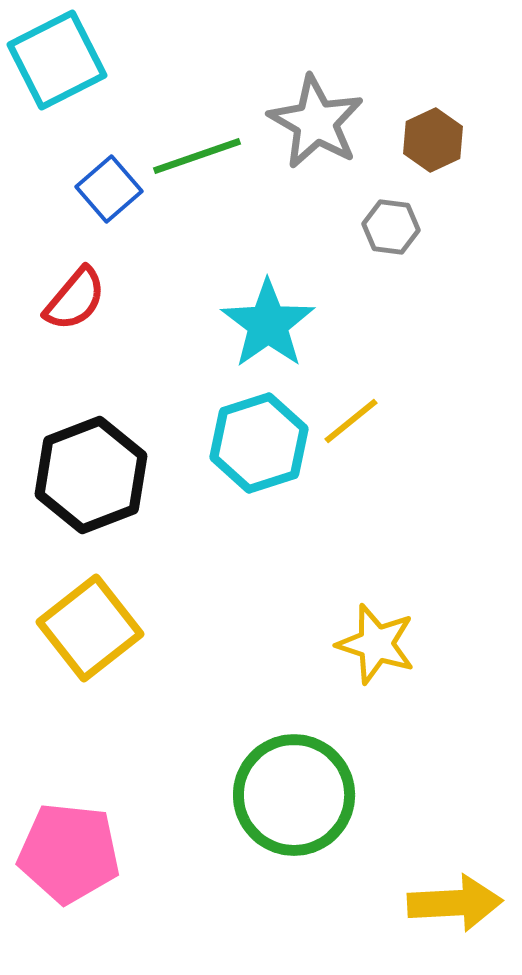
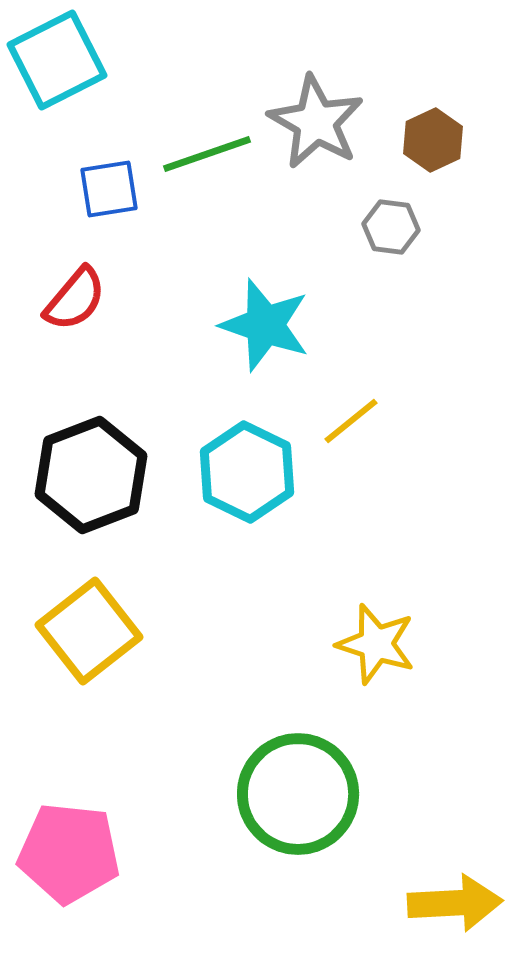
green line: moved 10 px right, 2 px up
blue square: rotated 32 degrees clockwise
cyan star: moved 3 px left, 1 px down; rotated 18 degrees counterclockwise
cyan hexagon: moved 12 px left, 29 px down; rotated 16 degrees counterclockwise
yellow square: moved 1 px left, 3 px down
green circle: moved 4 px right, 1 px up
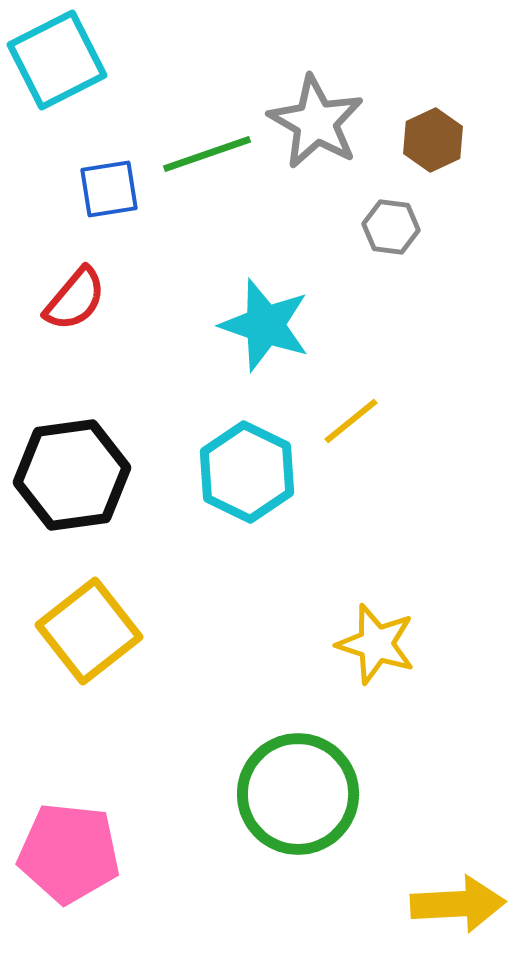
black hexagon: moved 19 px left; rotated 13 degrees clockwise
yellow arrow: moved 3 px right, 1 px down
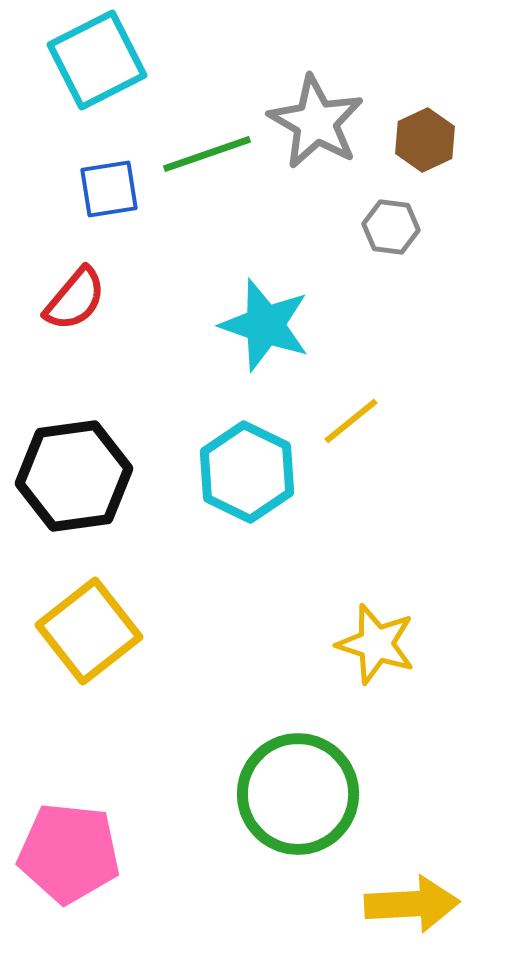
cyan square: moved 40 px right
brown hexagon: moved 8 px left
black hexagon: moved 2 px right, 1 px down
yellow arrow: moved 46 px left
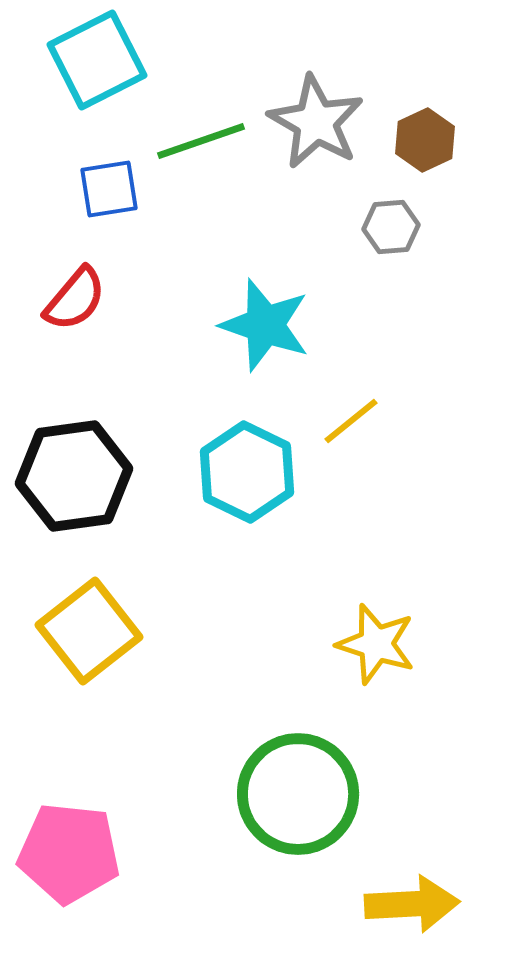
green line: moved 6 px left, 13 px up
gray hexagon: rotated 12 degrees counterclockwise
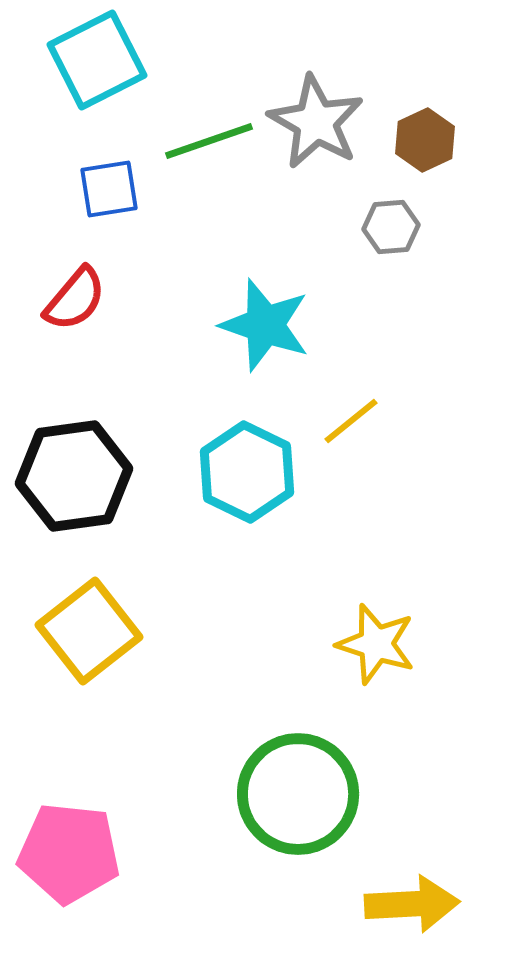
green line: moved 8 px right
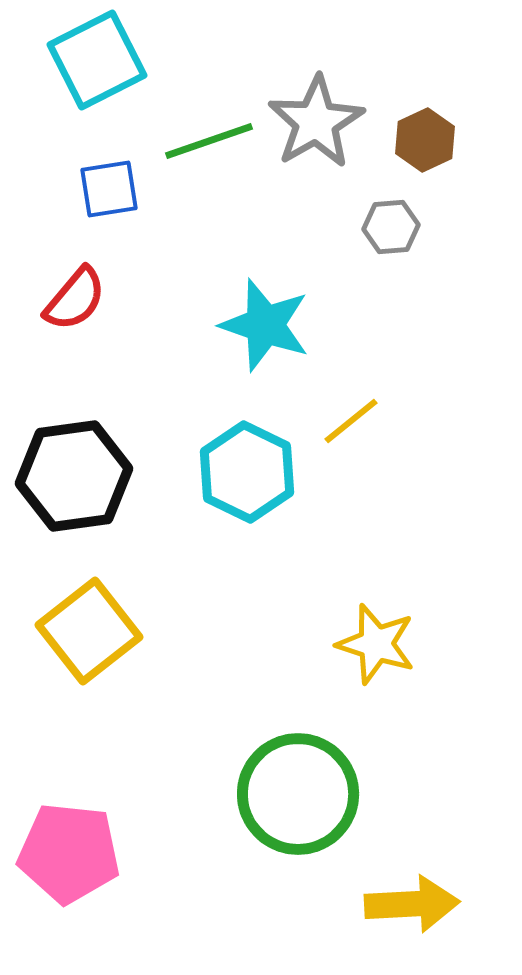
gray star: rotated 12 degrees clockwise
